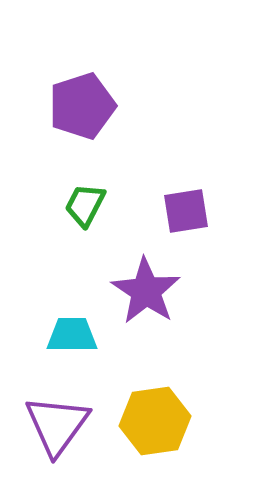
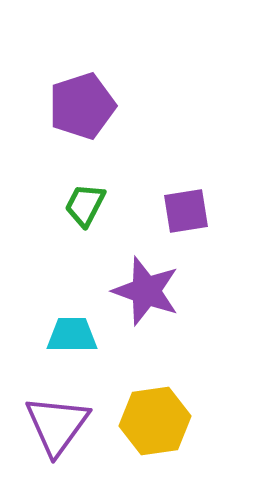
purple star: rotated 14 degrees counterclockwise
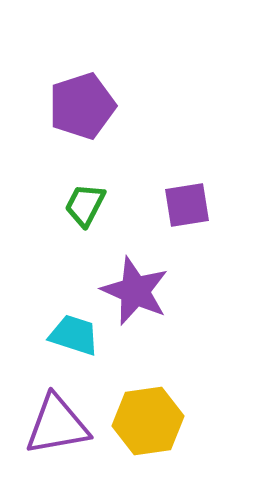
purple square: moved 1 px right, 6 px up
purple star: moved 11 px left; rotated 4 degrees clockwise
cyan trapezoid: moved 2 px right; rotated 18 degrees clockwise
yellow hexagon: moved 7 px left
purple triangle: rotated 44 degrees clockwise
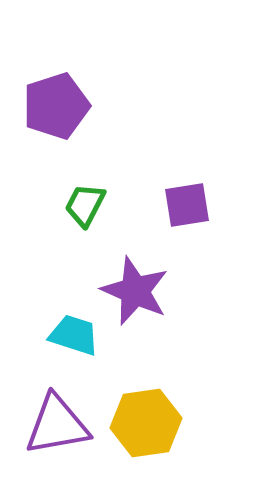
purple pentagon: moved 26 px left
yellow hexagon: moved 2 px left, 2 px down
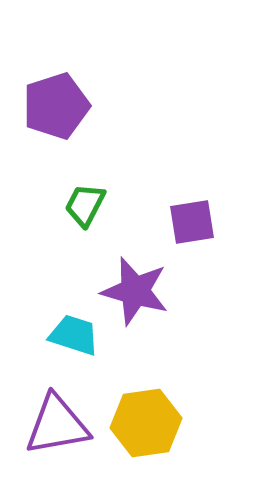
purple square: moved 5 px right, 17 px down
purple star: rotated 8 degrees counterclockwise
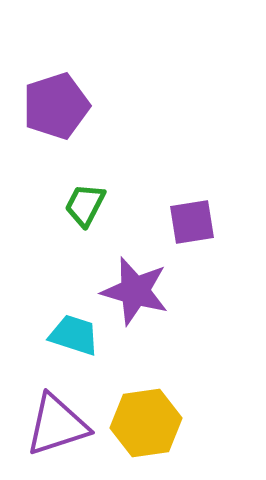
purple triangle: rotated 8 degrees counterclockwise
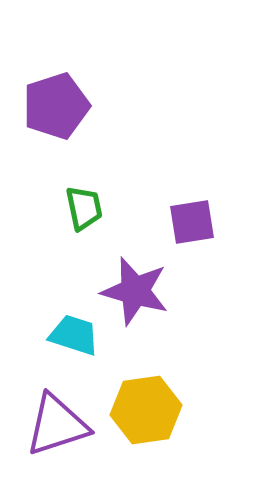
green trapezoid: moved 1 px left, 3 px down; rotated 141 degrees clockwise
yellow hexagon: moved 13 px up
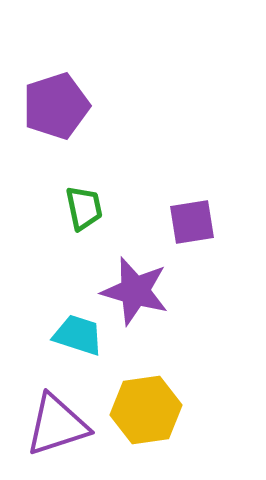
cyan trapezoid: moved 4 px right
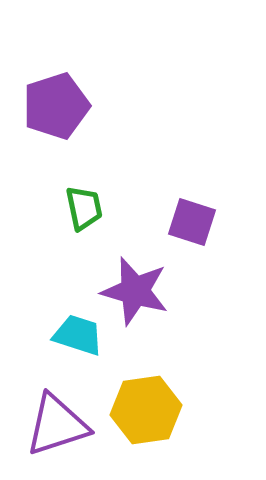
purple square: rotated 27 degrees clockwise
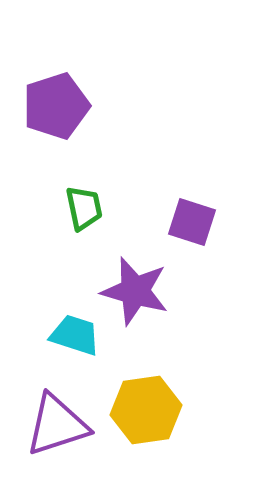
cyan trapezoid: moved 3 px left
